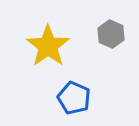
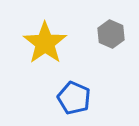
yellow star: moved 3 px left, 3 px up
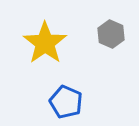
blue pentagon: moved 8 px left, 4 px down
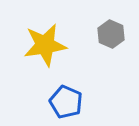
yellow star: moved 2 px down; rotated 27 degrees clockwise
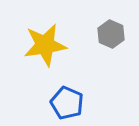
blue pentagon: moved 1 px right, 1 px down
